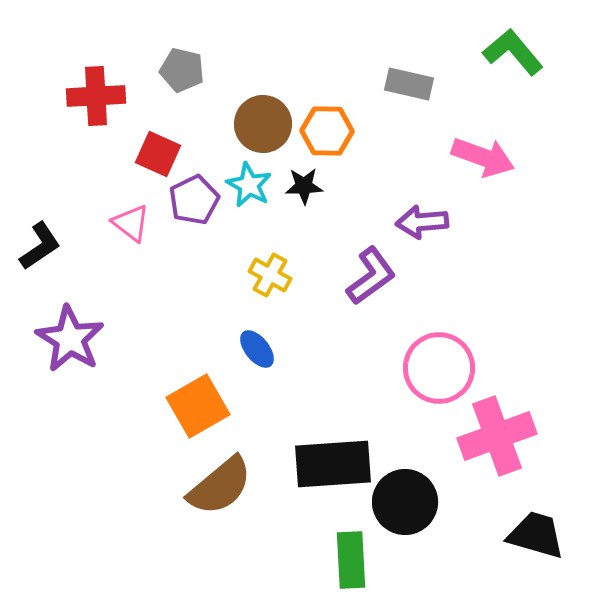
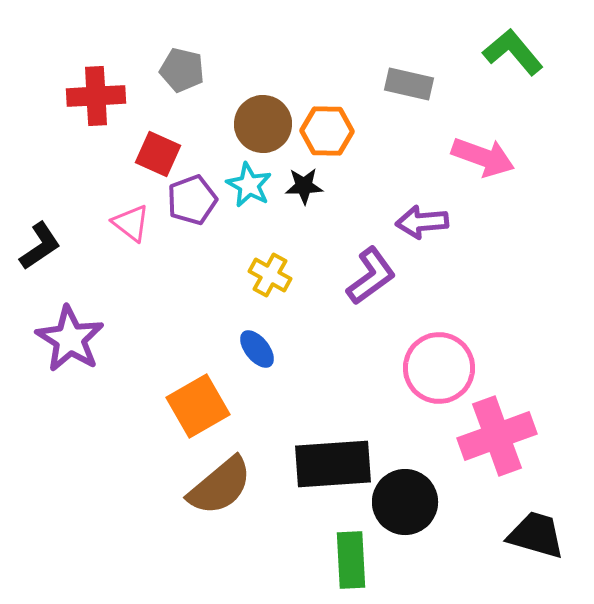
purple pentagon: moved 2 px left; rotated 6 degrees clockwise
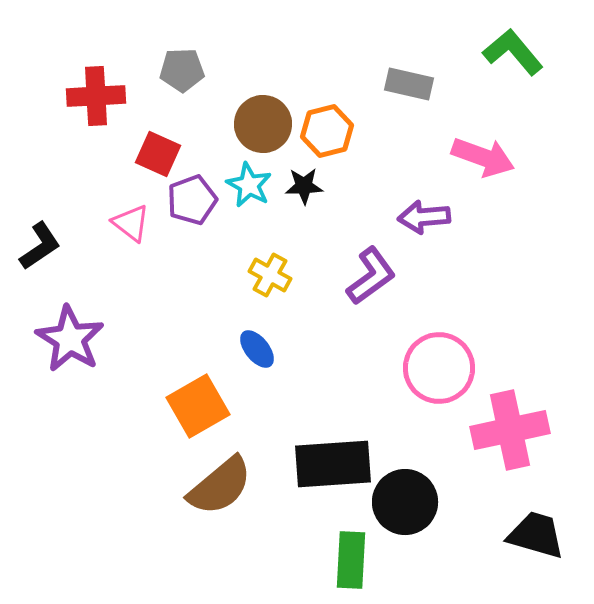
gray pentagon: rotated 15 degrees counterclockwise
orange hexagon: rotated 15 degrees counterclockwise
purple arrow: moved 2 px right, 5 px up
pink cross: moved 13 px right, 6 px up; rotated 8 degrees clockwise
green rectangle: rotated 6 degrees clockwise
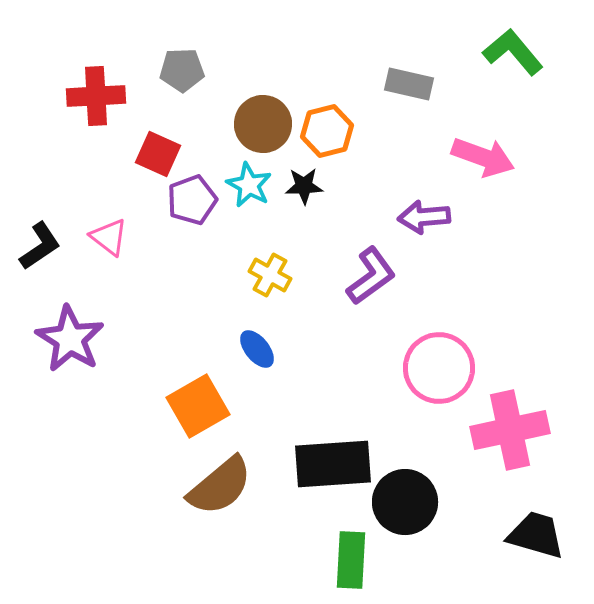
pink triangle: moved 22 px left, 14 px down
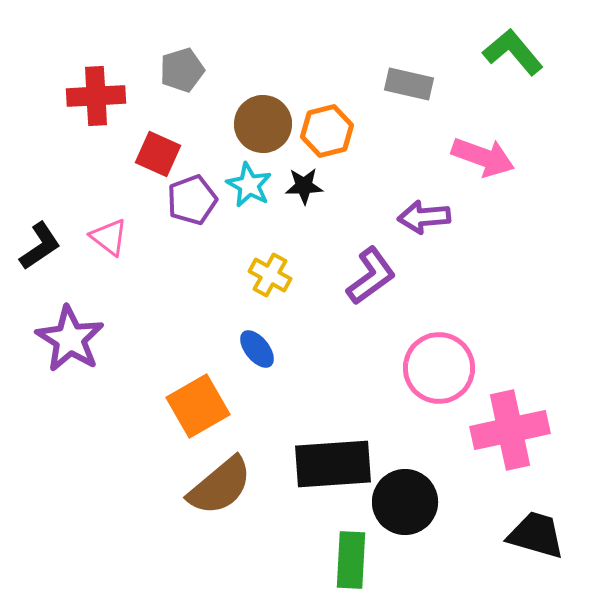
gray pentagon: rotated 15 degrees counterclockwise
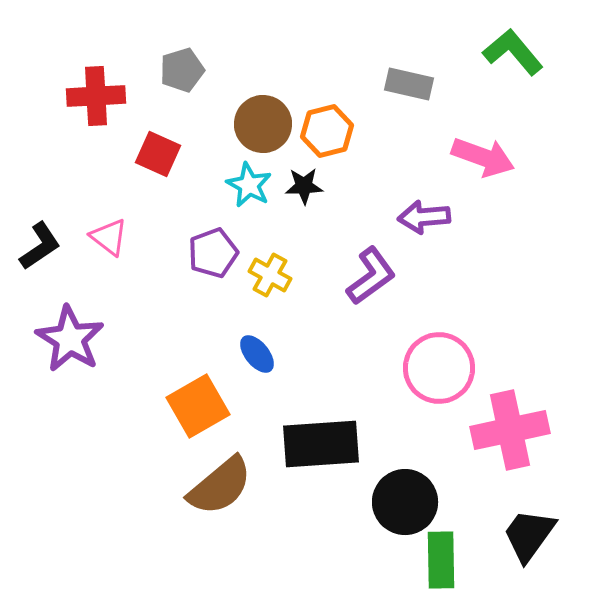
purple pentagon: moved 21 px right, 53 px down
blue ellipse: moved 5 px down
black rectangle: moved 12 px left, 20 px up
black trapezoid: moved 7 px left; rotated 70 degrees counterclockwise
green rectangle: moved 90 px right; rotated 4 degrees counterclockwise
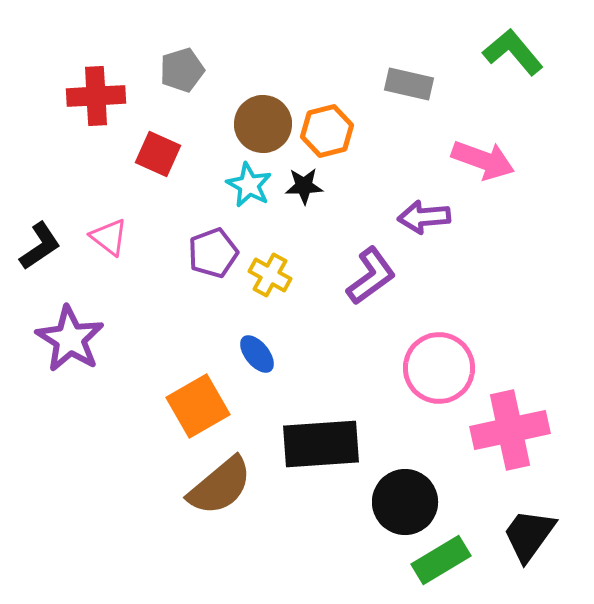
pink arrow: moved 3 px down
green rectangle: rotated 60 degrees clockwise
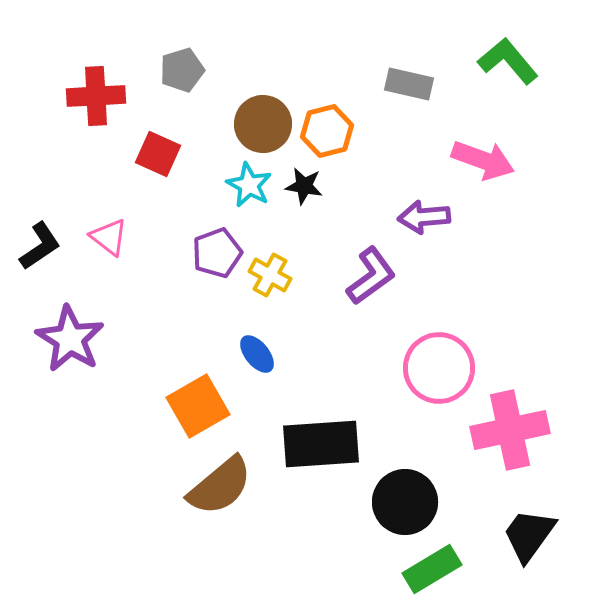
green L-shape: moved 5 px left, 9 px down
black star: rotated 12 degrees clockwise
purple pentagon: moved 4 px right
green rectangle: moved 9 px left, 9 px down
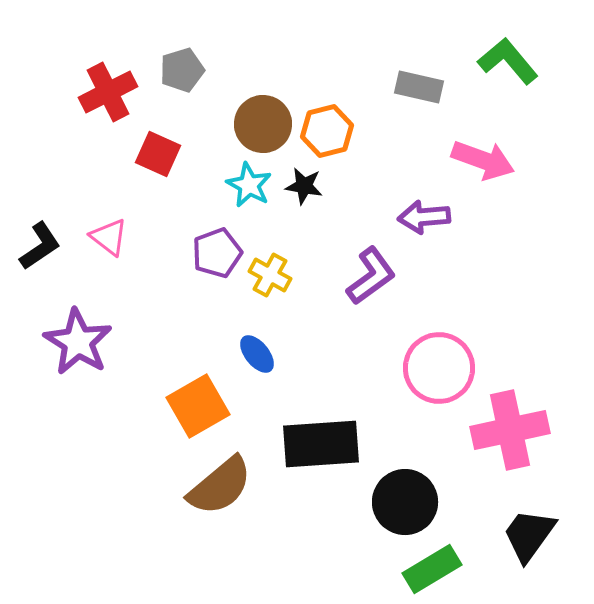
gray rectangle: moved 10 px right, 3 px down
red cross: moved 12 px right, 4 px up; rotated 24 degrees counterclockwise
purple star: moved 8 px right, 3 px down
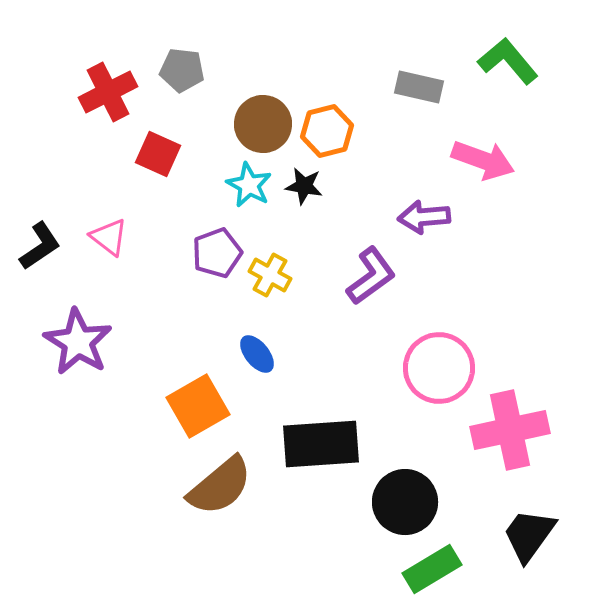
gray pentagon: rotated 24 degrees clockwise
